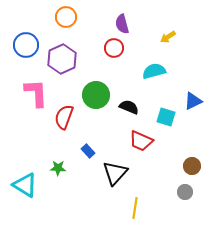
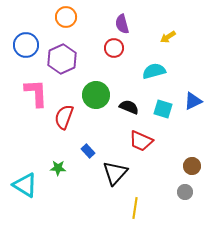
cyan square: moved 3 px left, 8 px up
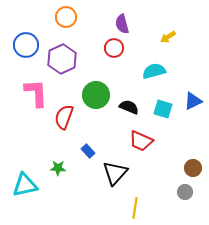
brown circle: moved 1 px right, 2 px down
cyan triangle: rotated 44 degrees counterclockwise
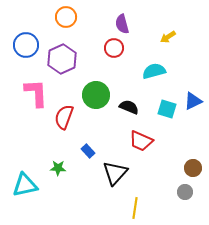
cyan square: moved 4 px right
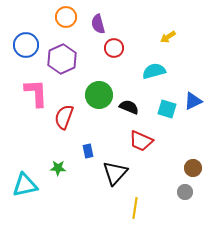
purple semicircle: moved 24 px left
green circle: moved 3 px right
blue rectangle: rotated 32 degrees clockwise
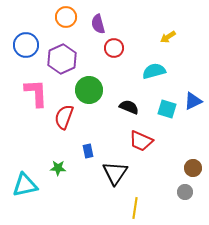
green circle: moved 10 px left, 5 px up
black triangle: rotated 8 degrees counterclockwise
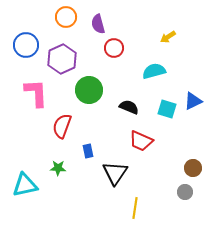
red semicircle: moved 2 px left, 9 px down
